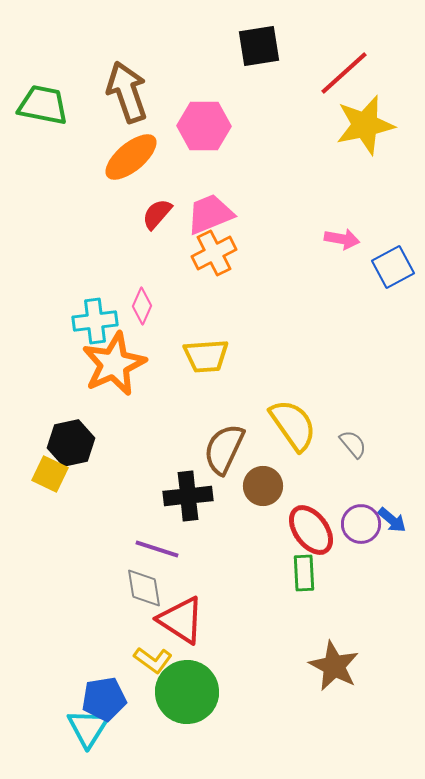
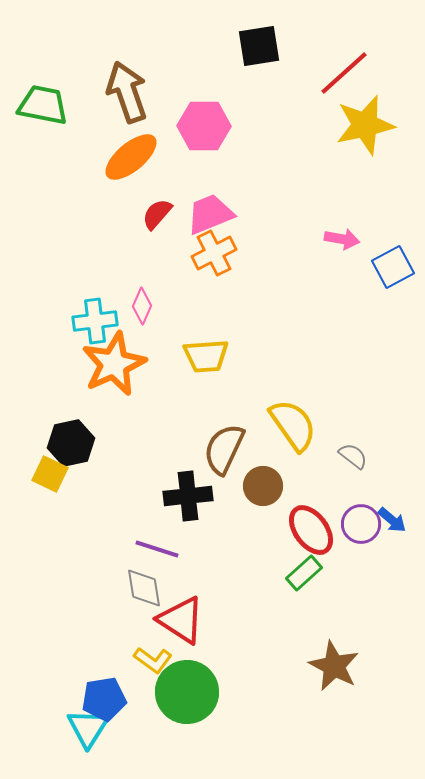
gray semicircle: moved 12 px down; rotated 12 degrees counterclockwise
green rectangle: rotated 51 degrees clockwise
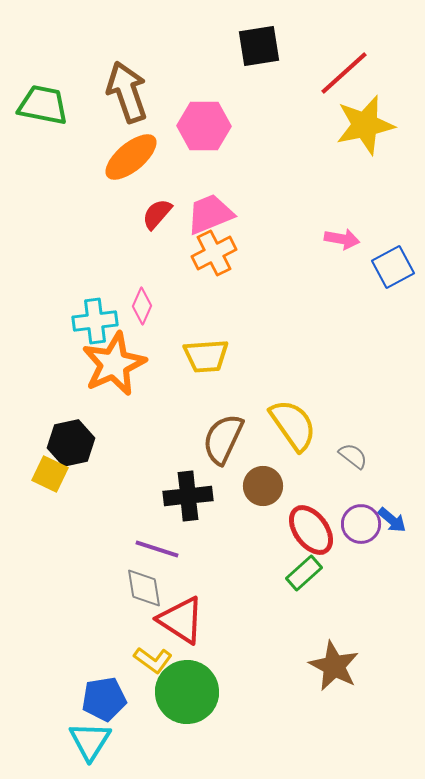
brown semicircle: moved 1 px left, 10 px up
cyan triangle: moved 2 px right, 13 px down
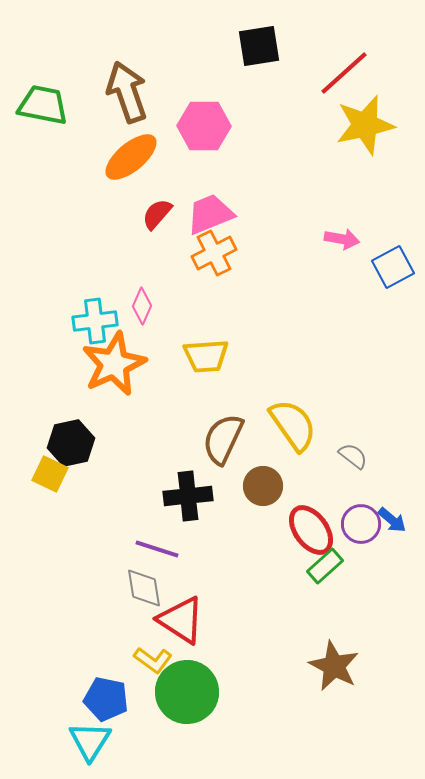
green rectangle: moved 21 px right, 7 px up
blue pentagon: moved 2 px right; rotated 21 degrees clockwise
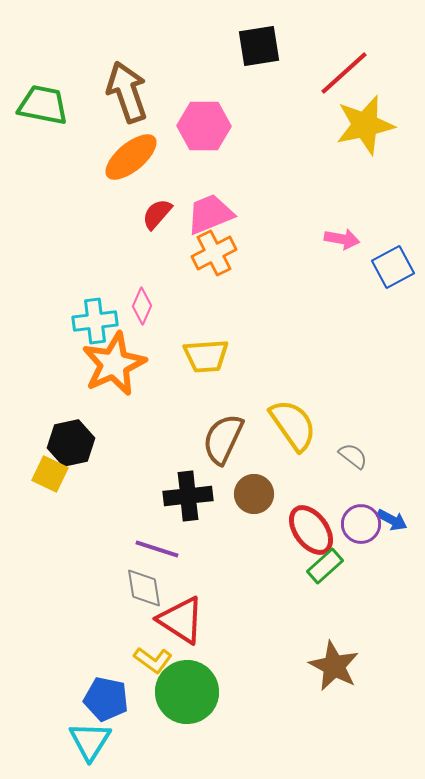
brown circle: moved 9 px left, 8 px down
blue arrow: rotated 12 degrees counterclockwise
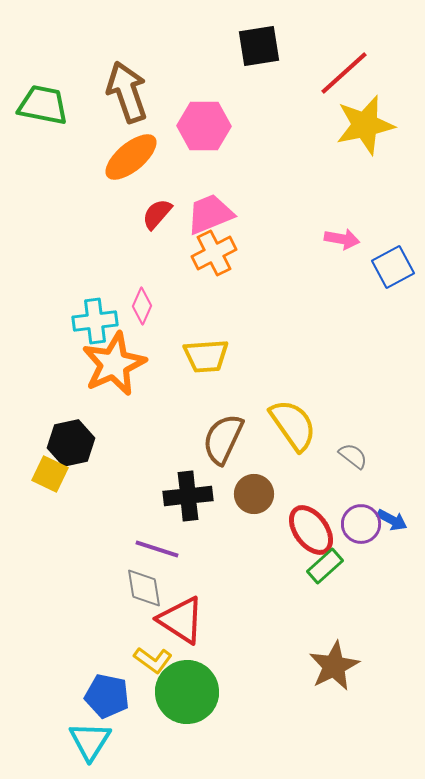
brown star: rotated 18 degrees clockwise
blue pentagon: moved 1 px right, 3 px up
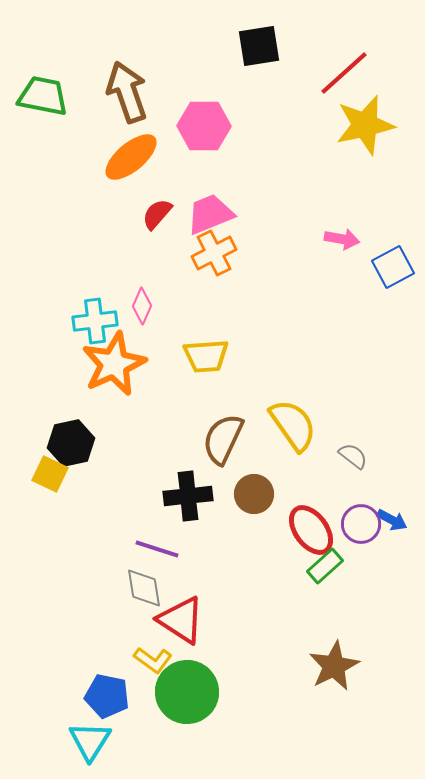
green trapezoid: moved 9 px up
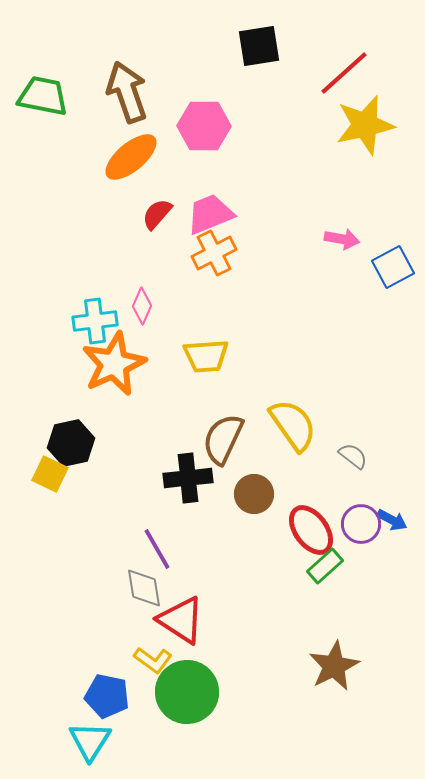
black cross: moved 18 px up
purple line: rotated 42 degrees clockwise
